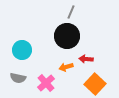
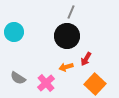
cyan circle: moved 8 px left, 18 px up
red arrow: rotated 64 degrees counterclockwise
gray semicircle: rotated 21 degrees clockwise
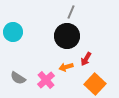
cyan circle: moved 1 px left
pink cross: moved 3 px up
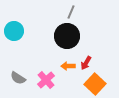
cyan circle: moved 1 px right, 1 px up
red arrow: moved 4 px down
orange arrow: moved 2 px right, 1 px up; rotated 16 degrees clockwise
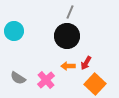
gray line: moved 1 px left
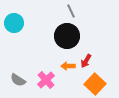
gray line: moved 1 px right, 1 px up; rotated 48 degrees counterclockwise
cyan circle: moved 8 px up
red arrow: moved 2 px up
gray semicircle: moved 2 px down
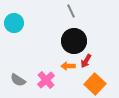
black circle: moved 7 px right, 5 px down
